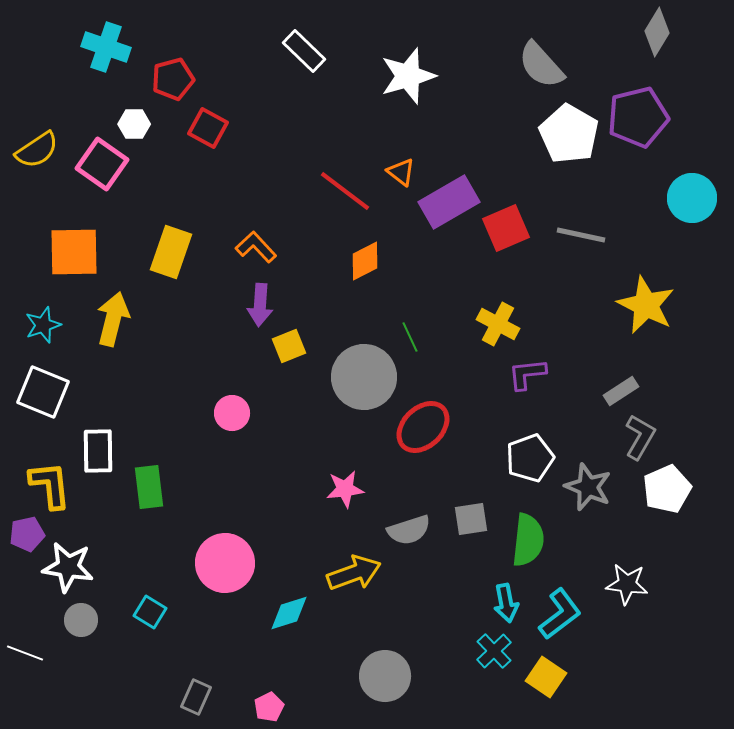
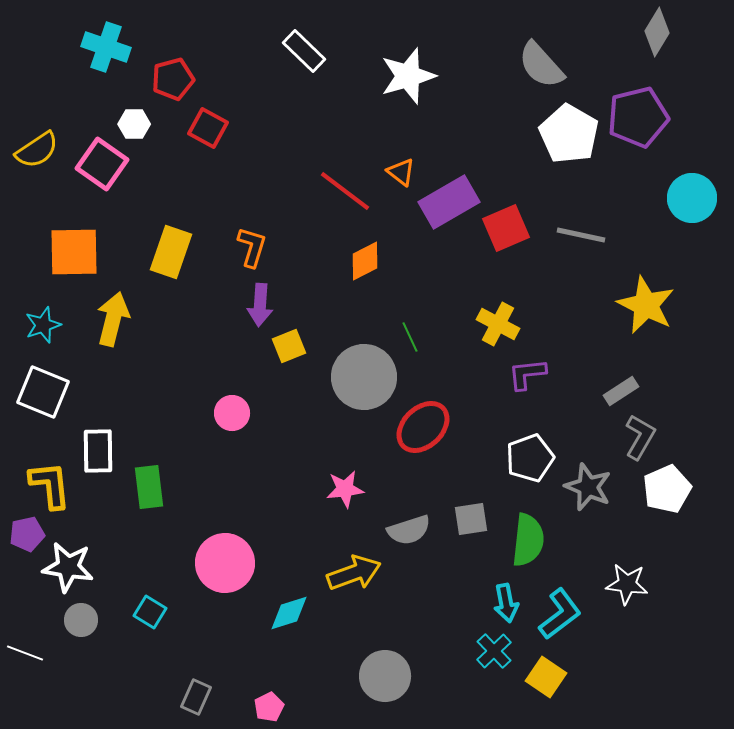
orange L-shape at (256, 247): moved 4 px left; rotated 60 degrees clockwise
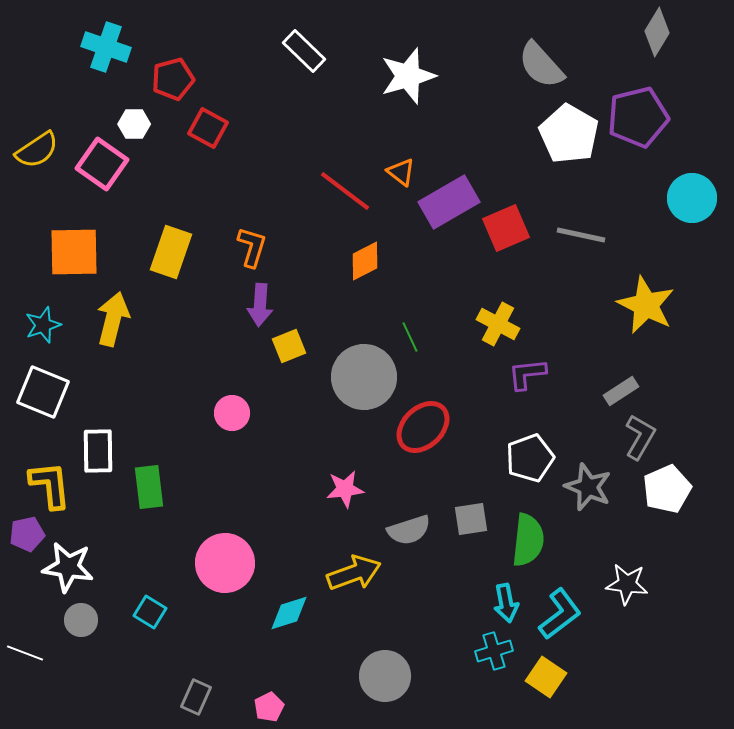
cyan cross at (494, 651): rotated 27 degrees clockwise
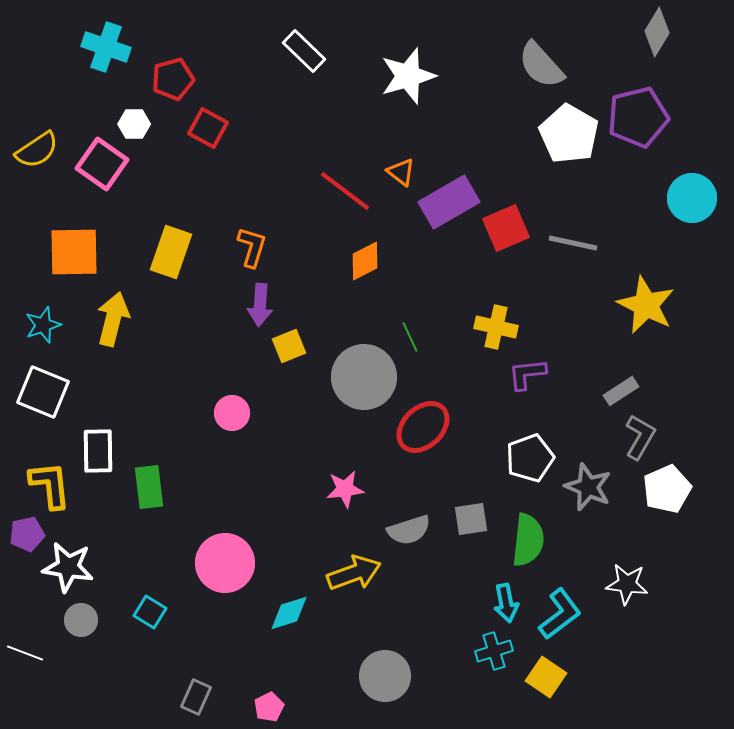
gray line at (581, 235): moved 8 px left, 8 px down
yellow cross at (498, 324): moved 2 px left, 3 px down; rotated 15 degrees counterclockwise
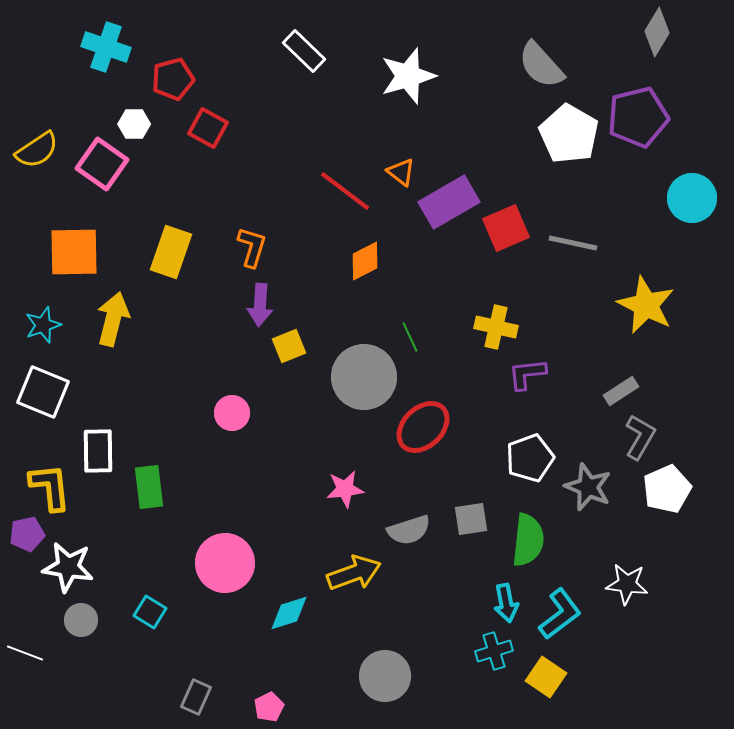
yellow L-shape at (50, 485): moved 2 px down
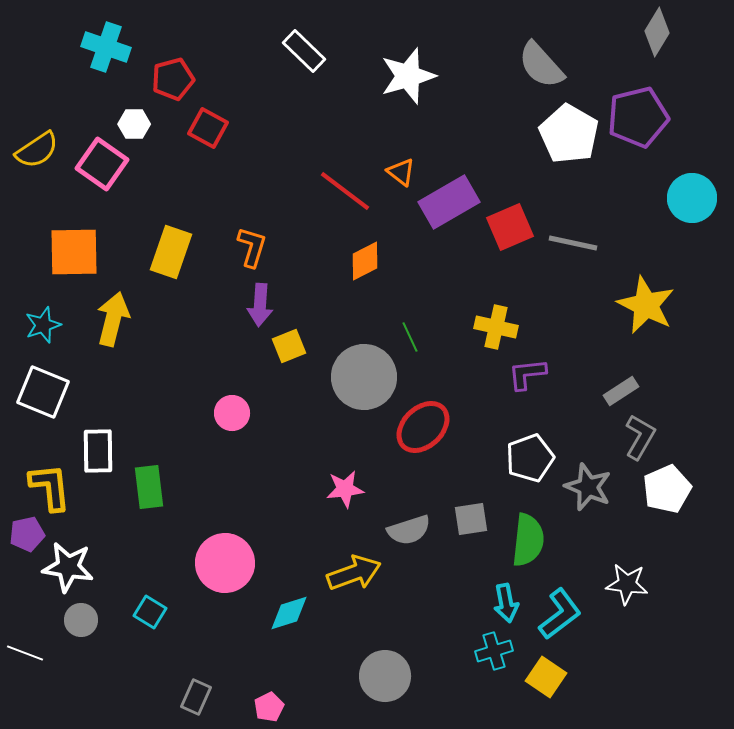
red square at (506, 228): moved 4 px right, 1 px up
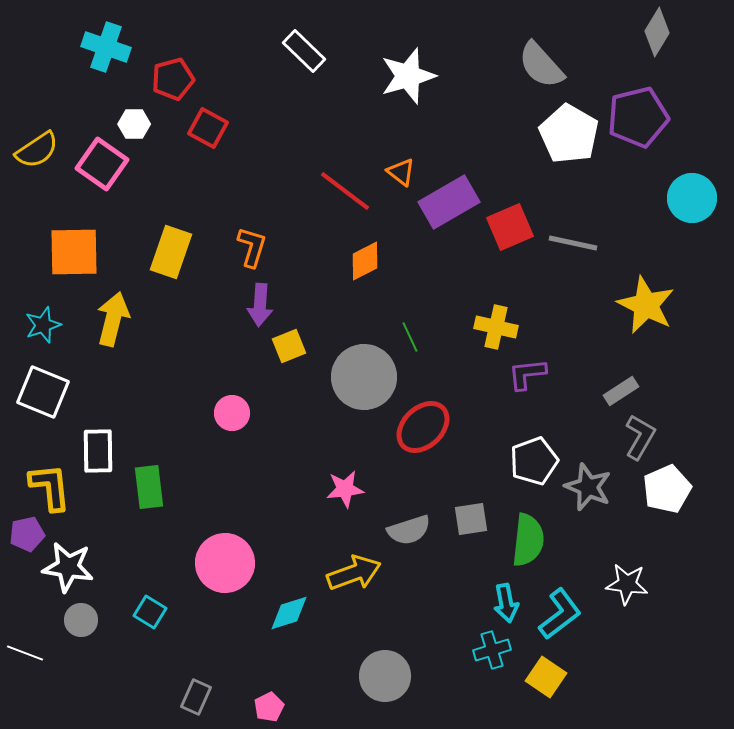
white pentagon at (530, 458): moved 4 px right, 3 px down
cyan cross at (494, 651): moved 2 px left, 1 px up
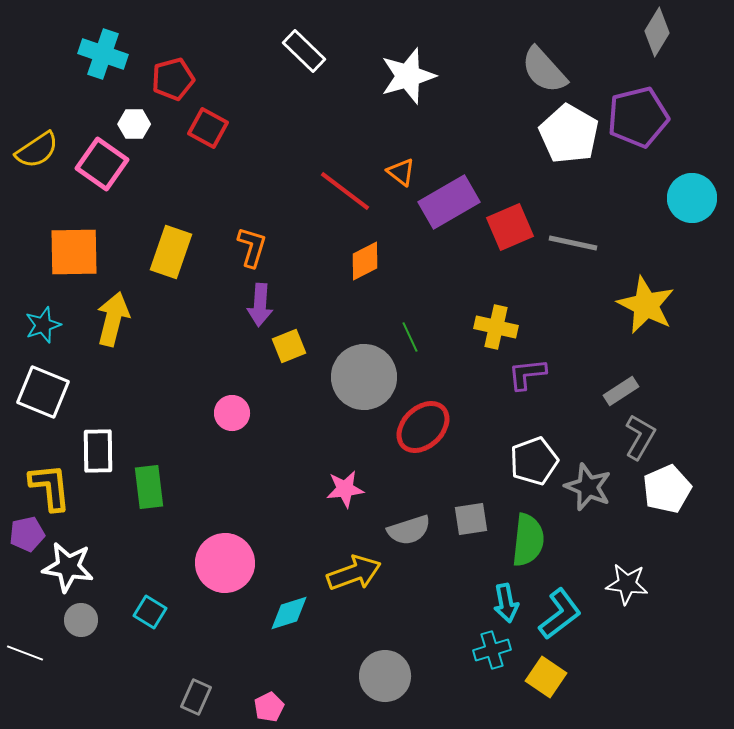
cyan cross at (106, 47): moved 3 px left, 7 px down
gray semicircle at (541, 65): moved 3 px right, 5 px down
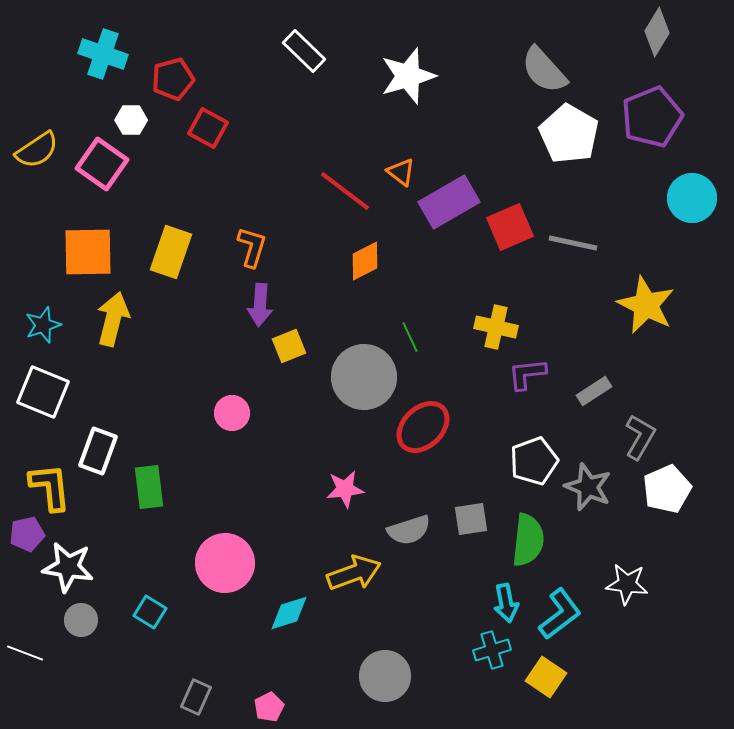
purple pentagon at (638, 117): moved 14 px right; rotated 8 degrees counterclockwise
white hexagon at (134, 124): moved 3 px left, 4 px up
orange square at (74, 252): moved 14 px right
gray rectangle at (621, 391): moved 27 px left
white rectangle at (98, 451): rotated 21 degrees clockwise
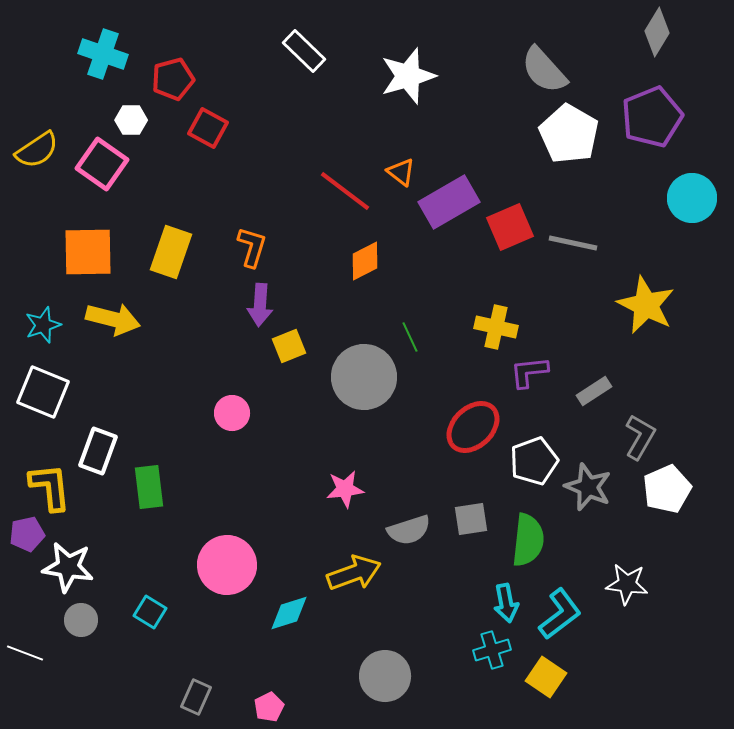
yellow arrow at (113, 319): rotated 90 degrees clockwise
purple L-shape at (527, 374): moved 2 px right, 2 px up
red ellipse at (423, 427): moved 50 px right
pink circle at (225, 563): moved 2 px right, 2 px down
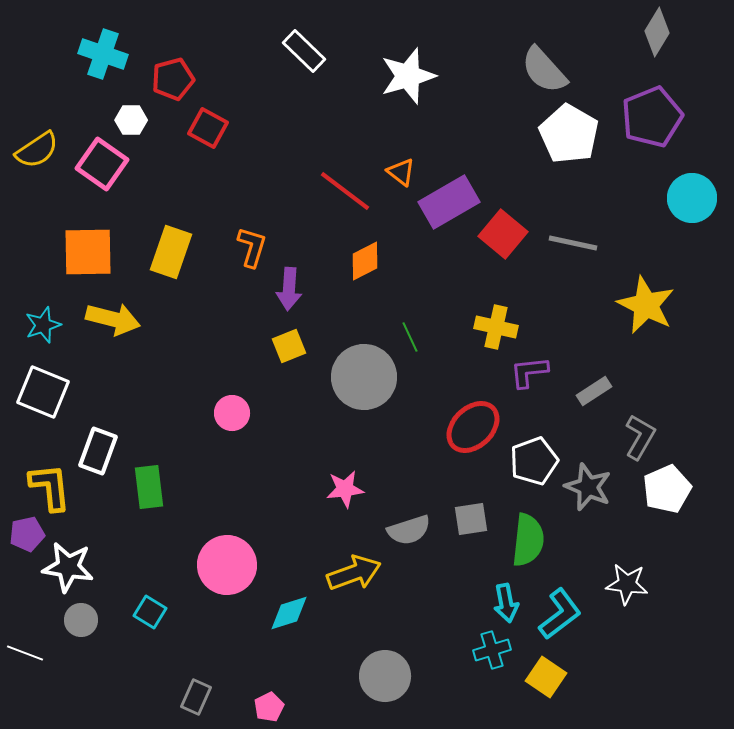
red square at (510, 227): moved 7 px left, 7 px down; rotated 27 degrees counterclockwise
purple arrow at (260, 305): moved 29 px right, 16 px up
